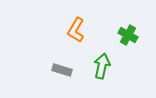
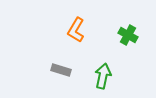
green arrow: moved 1 px right, 10 px down
gray rectangle: moved 1 px left
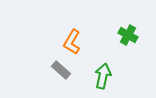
orange L-shape: moved 4 px left, 12 px down
gray rectangle: rotated 24 degrees clockwise
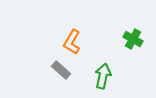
green cross: moved 5 px right, 4 px down
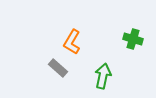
green cross: rotated 12 degrees counterclockwise
gray rectangle: moved 3 px left, 2 px up
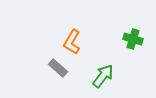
green arrow: rotated 25 degrees clockwise
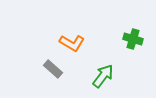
orange L-shape: moved 1 px down; rotated 90 degrees counterclockwise
gray rectangle: moved 5 px left, 1 px down
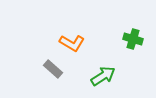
green arrow: rotated 20 degrees clockwise
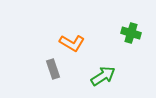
green cross: moved 2 px left, 6 px up
gray rectangle: rotated 30 degrees clockwise
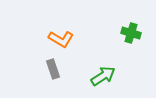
orange L-shape: moved 11 px left, 4 px up
